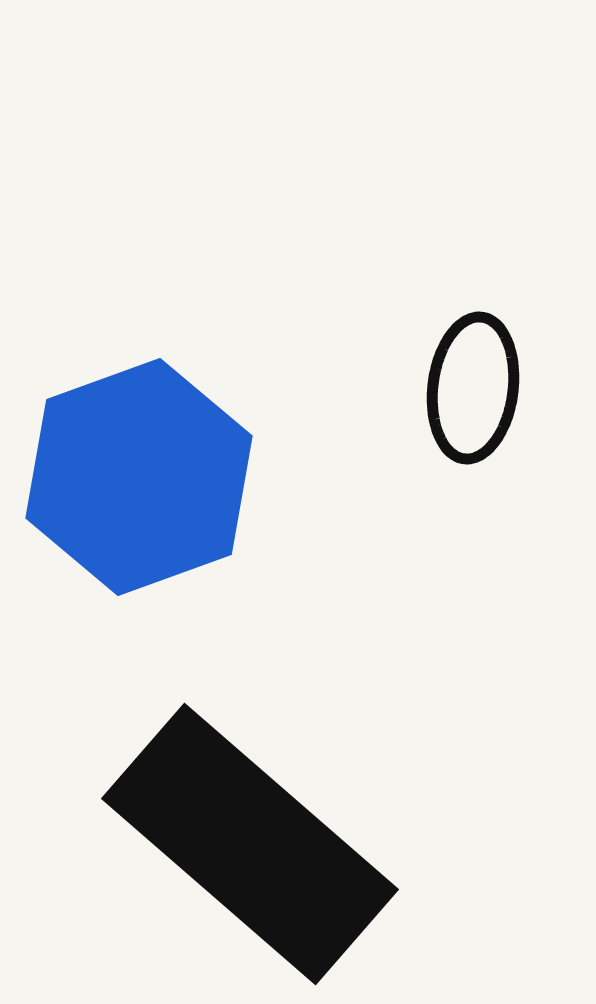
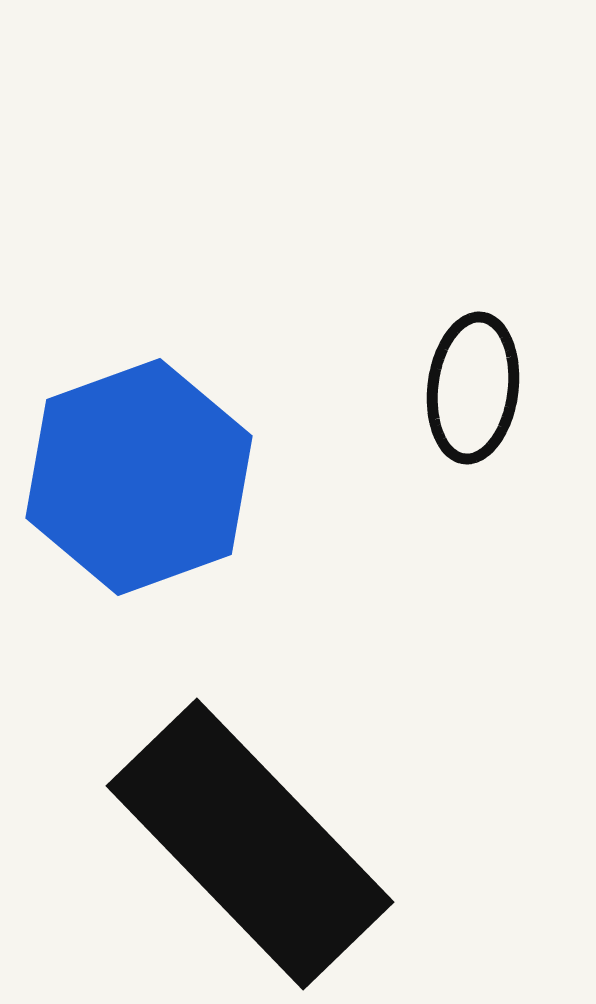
black rectangle: rotated 5 degrees clockwise
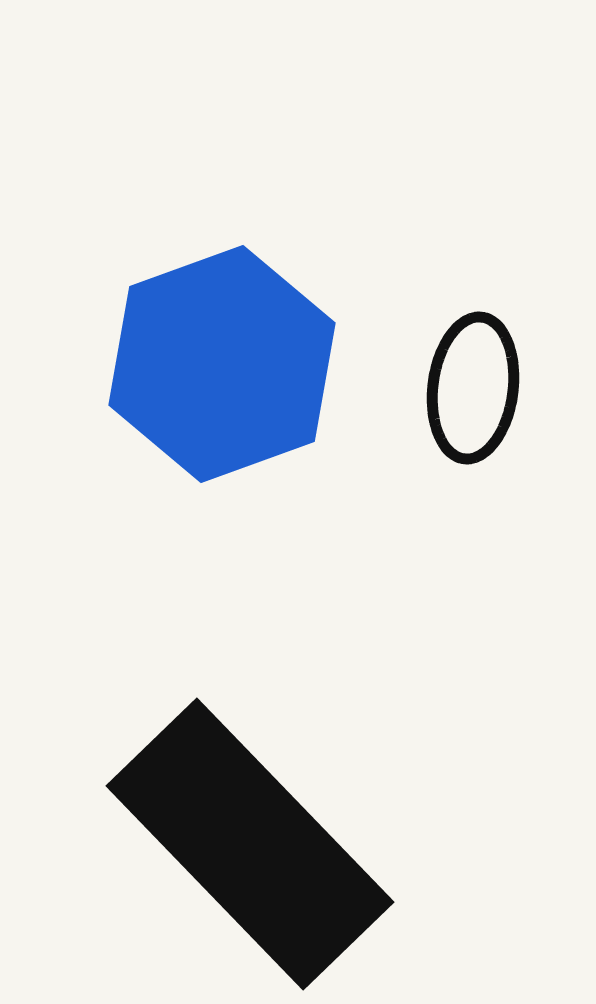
blue hexagon: moved 83 px right, 113 px up
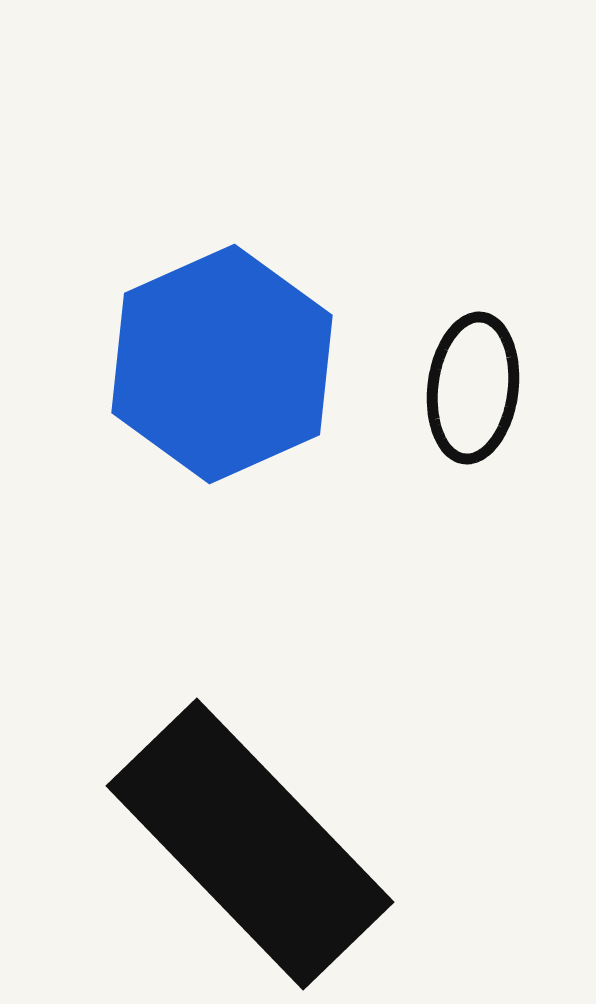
blue hexagon: rotated 4 degrees counterclockwise
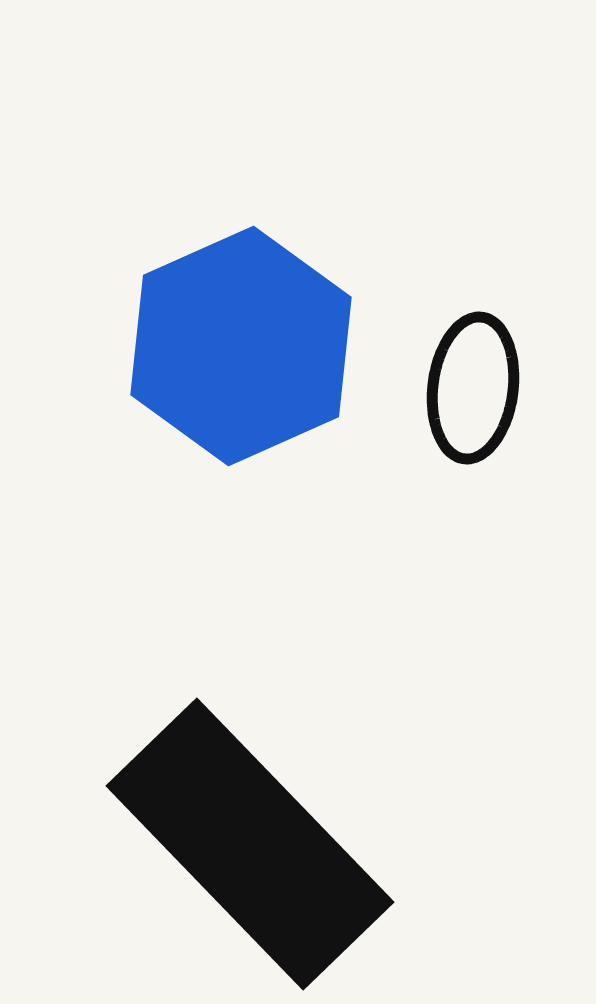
blue hexagon: moved 19 px right, 18 px up
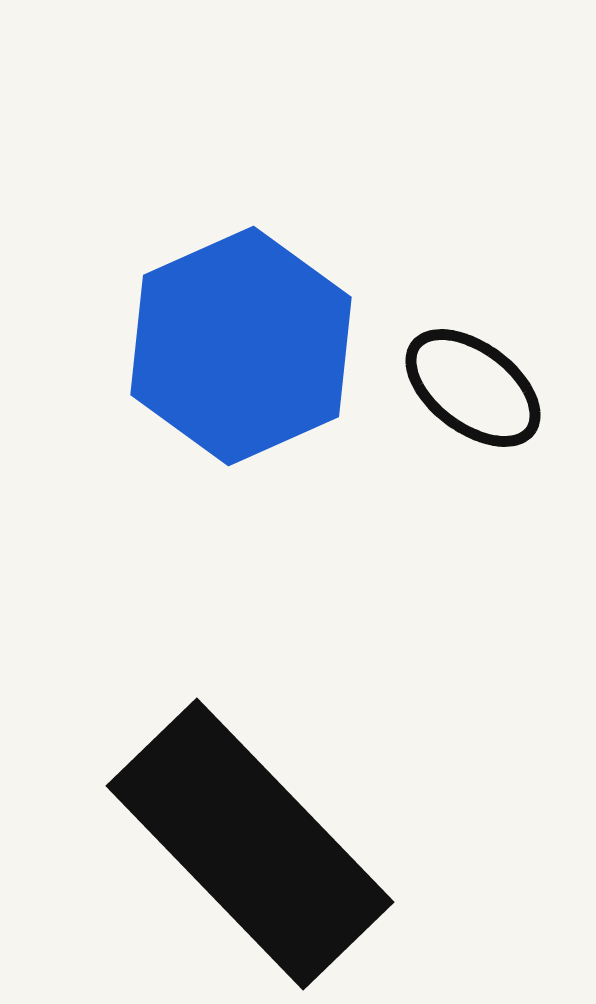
black ellipse: rotated 60 degrees counterclockwise
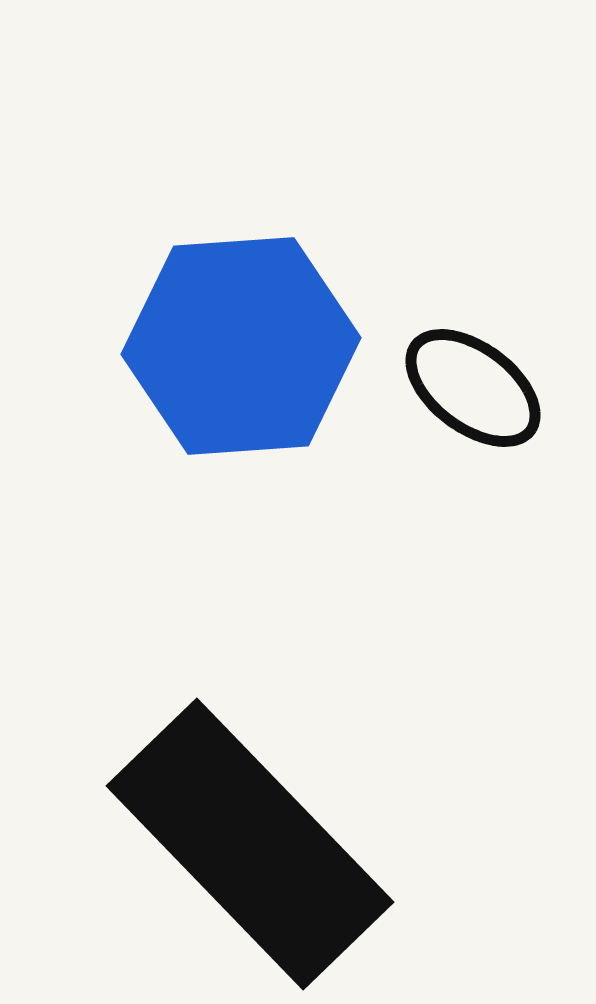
blue hexagon: rotated 20 degrees clockwise
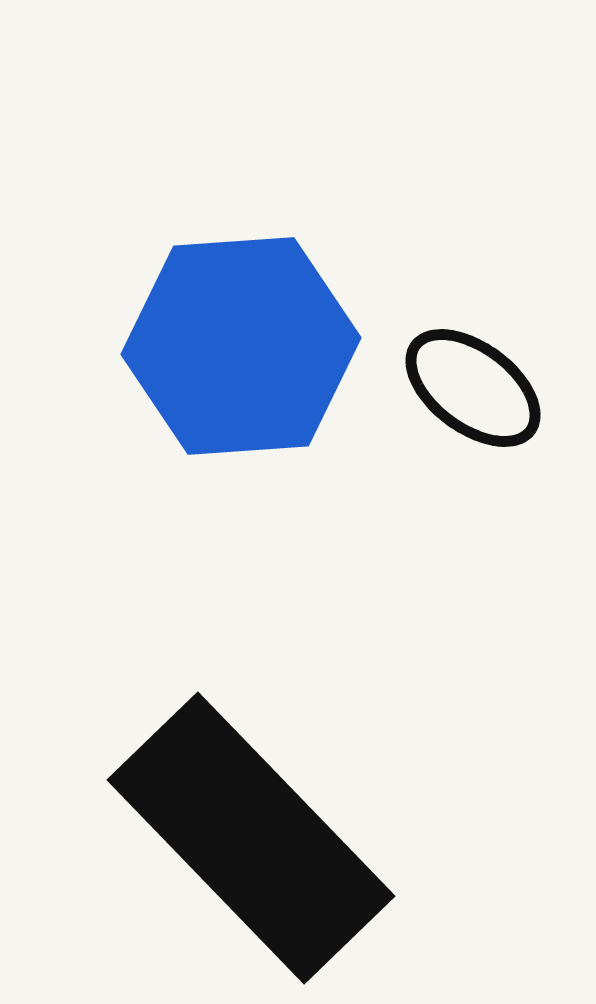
black rectangle: moved 1 px right, 6 px up
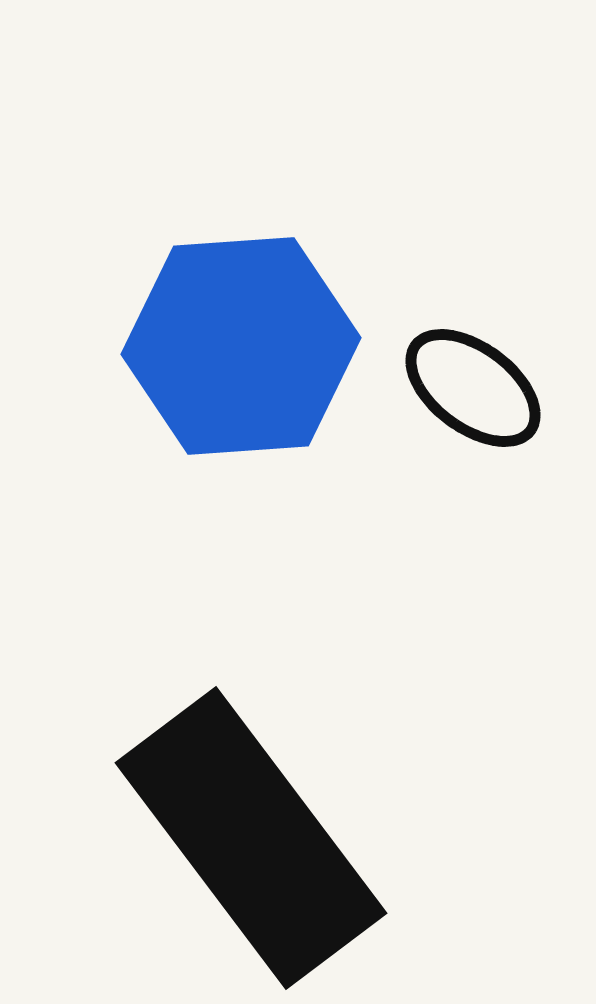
black rectangle: rotated 7 degrees clockwise
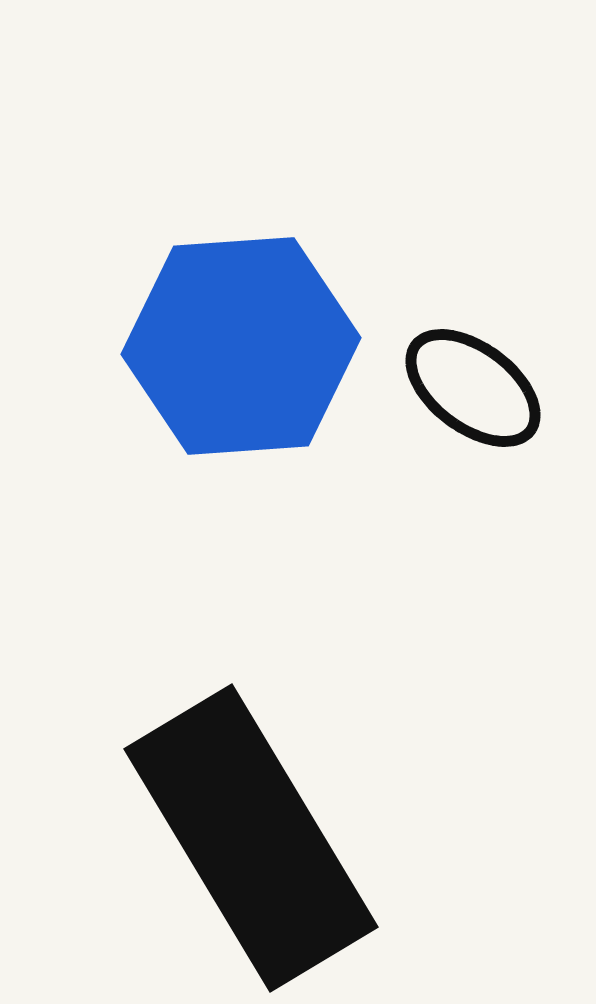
black rectangle: rotated 6 degrees clockwise
